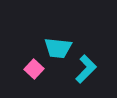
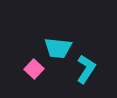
cyan L-shape: rotated 12 degrees counterclockwise
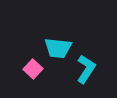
pink square: moved 1 px left
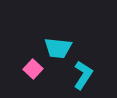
cyan L-shape: moved 3 px left, 6 px down
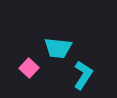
pink square: moved 4 px left, 1 px up
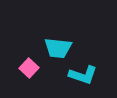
cyan L-shape: rotated 76 degrees clockwise
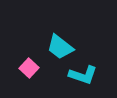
cyan trapezoid: moved 2 px right, 1 px up; rotated 32 degrees clockwise
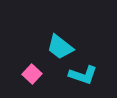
pink square: moved 3 px right, 6 px down
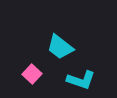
cyan L-shape: moved 2 px left, 5 px down
